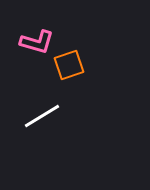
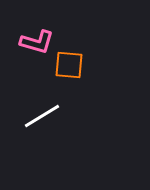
orange square: rotated 24 degrees clockwise
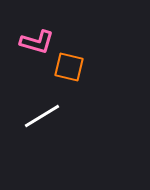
orange square: moved 2 px down; rotated 8 degrees clockwise
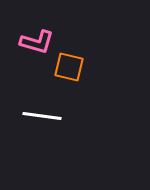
white line: rotated 39 degrees clockwise
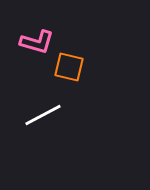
white line: moved 1 px right, 1 px up; rotated 36 degrees counterclockwise
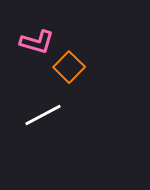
orange square: rotated 32 degrees clockwise
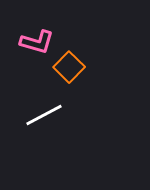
white line: moved 1 px right
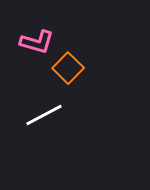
orange square: moved 1 px left, 1 px down
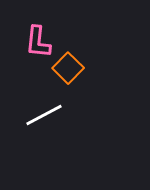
pink L-shape: moved 1 px right; rotated 80 degrees clockwise
